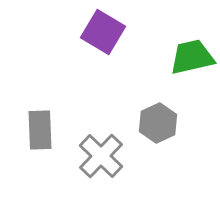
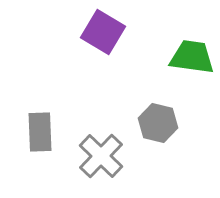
green trapezoid: rotated 21 degrees clockwise
gray hexagon: rotated 21 degrees counterclockwise
gray rectangle: moved 2 px down
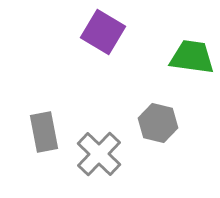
gray rectangle: moved 4 px right; rotated 9 degrees counterclockwise
gray cross: moved 2 px left, 2 px up
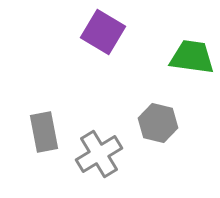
gray cross: rotated 15 degrees clockwise
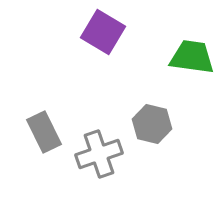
gray hexagon: moved 6 px left, 1 px down
gray rectangle: rotated 15 degrees counterclockwise
gray cross: rotated 12 degrees clockwise
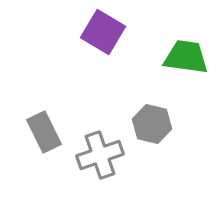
green trapezoid: moved 6 px left
gray cross: moved 1 px right, 1 px down
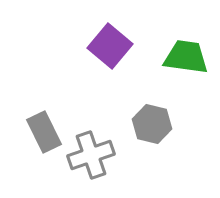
purple square: moved 7 px right, 14 px down; rotated 9 degrees clockwise
gray cross: moved 9 px left
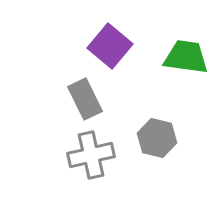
gray hexagon: moved 5 px right, 14 px down
gray rectangle: moved 41 px right, 33 px up
gray cross: rotated 6 degrees clockwise
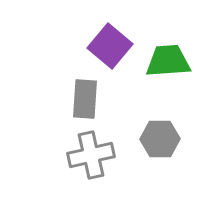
green trapezoid: moved 18 px left, 4 px down; rotated 12 degrees counterclockwise
gray rectangle: rotated 30 degrees clockwise
gray hexagon: moved 3 px right, 1 px down; rotated 15 degrees counterclockwise
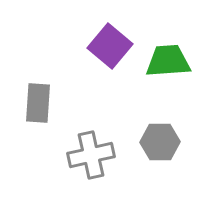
gray rectangle: moved 47 px left, 4 px down
gray hexagon: moved 3 px down
